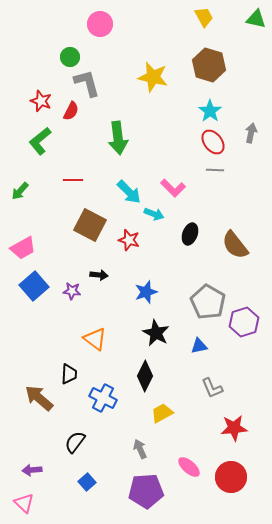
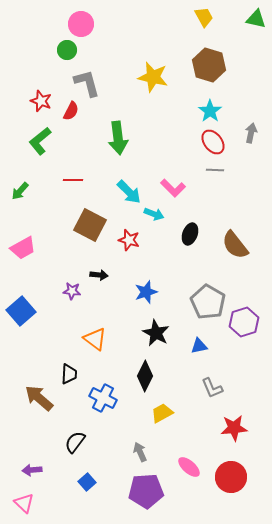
pink circle at (100, 24): moved 19 px left
green circle at (70, 57): moved 3 px left, 7 px up
blue square at (34, 286): moved 13 px left, 25 px down
gray arrow at (140, 449): moved 3 px down
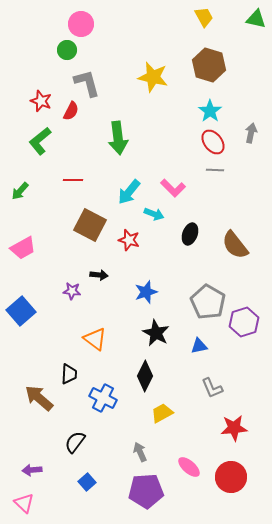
cyan arrow at (129, 192): rotated 84 degrees clockwise
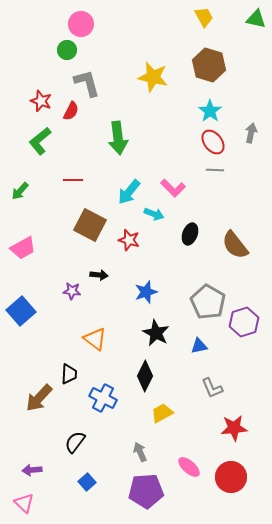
brown arrow at (39, 398): rotated 88 degrees counterclockwise
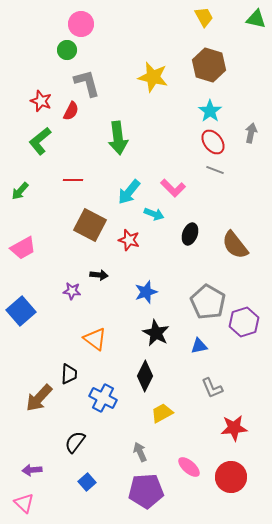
gray line at (215, 170): rotated 18 degrees clockwise
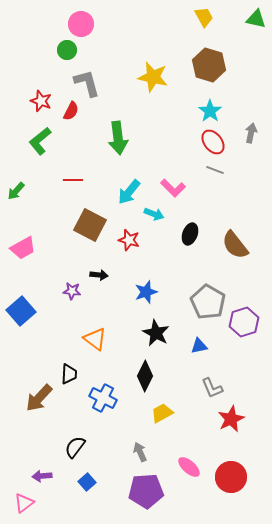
green arrow at (20, 191): moved 4 px left
red star at (234, 428): moved 3 px left, 9 px up; rotated 20 degrees counterclockwise
black semicircle at (75, 442): moved 5 px down
purple arrow at (32, 470): moved 10 px right, 6 px down
pink triangle at (24, 503): rotated 40 degrees clockwise
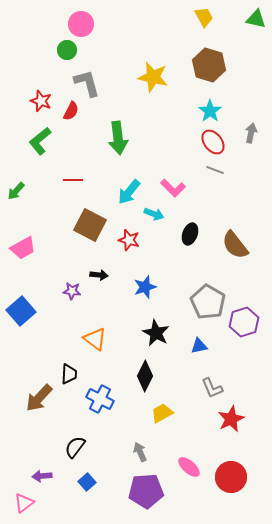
blue star at (146, 292): moved 1 px left, 5 px up
blue cross at (103, 398): moved 3 px left, 1 px down
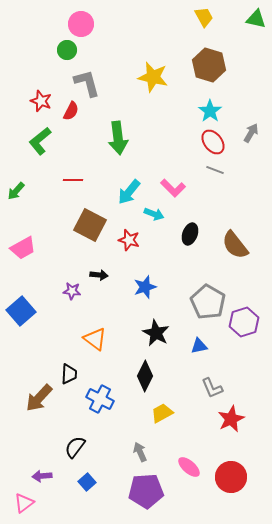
gray arrow at (251, 133): rotated 18 degrees clockwise
